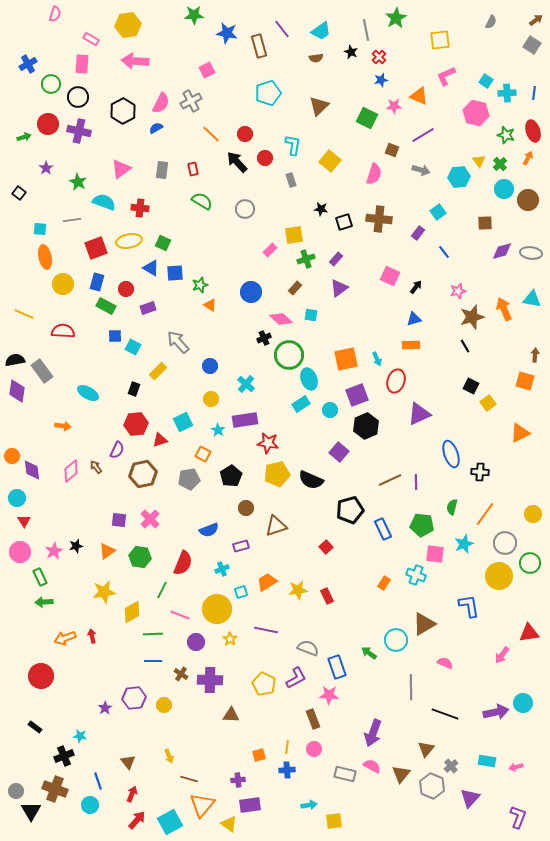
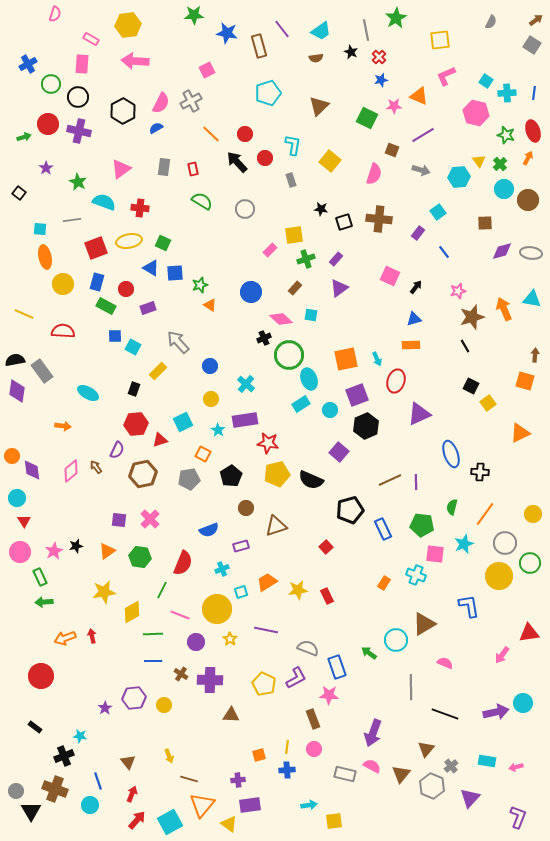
gray rectangle at (162, 170): moved 2 px right, 3 px up
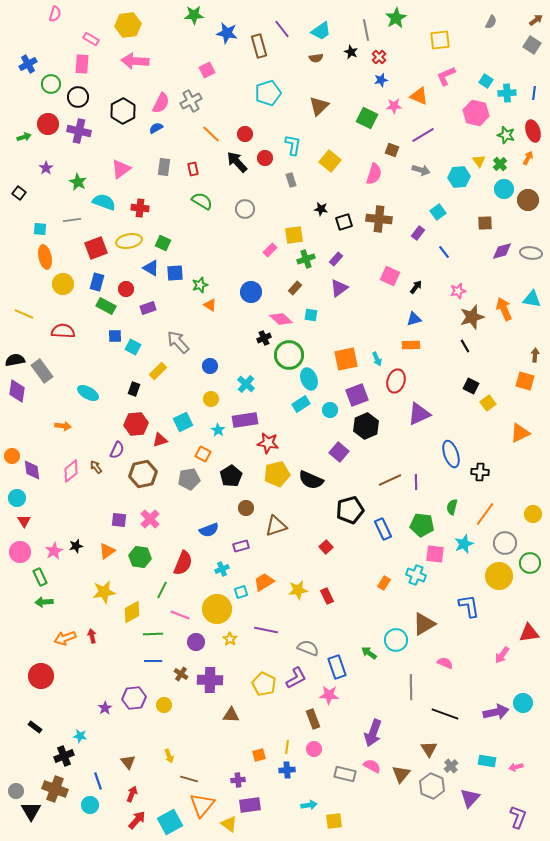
orange trapezoid at (267, 582): moved 3 px left
brown triangle at (426, 749): moved 3 px right; rotated 12 degrees counterclockwise
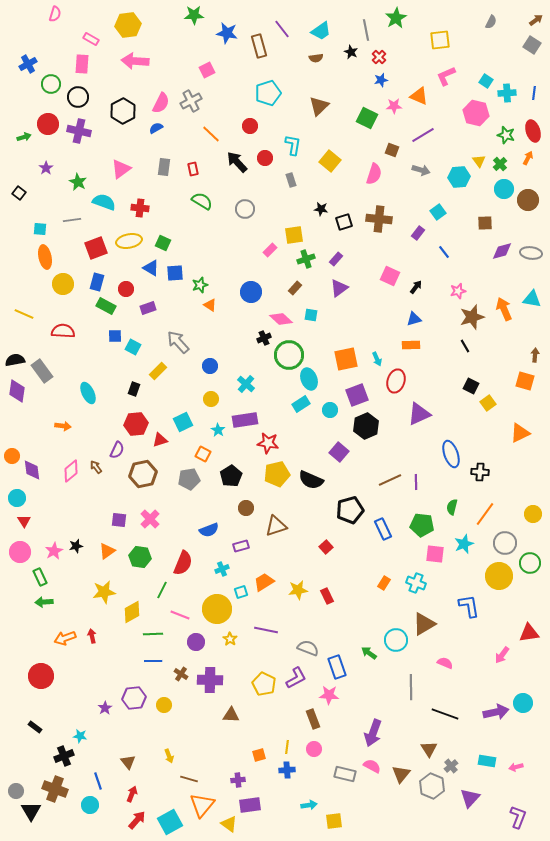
red circle at (245, 134): moved 5 px right, 8 px up
cyan ellipse at (88, 393): rotated 35 degrees clockwise
cyan cross at (416, 575): moved 8 px down
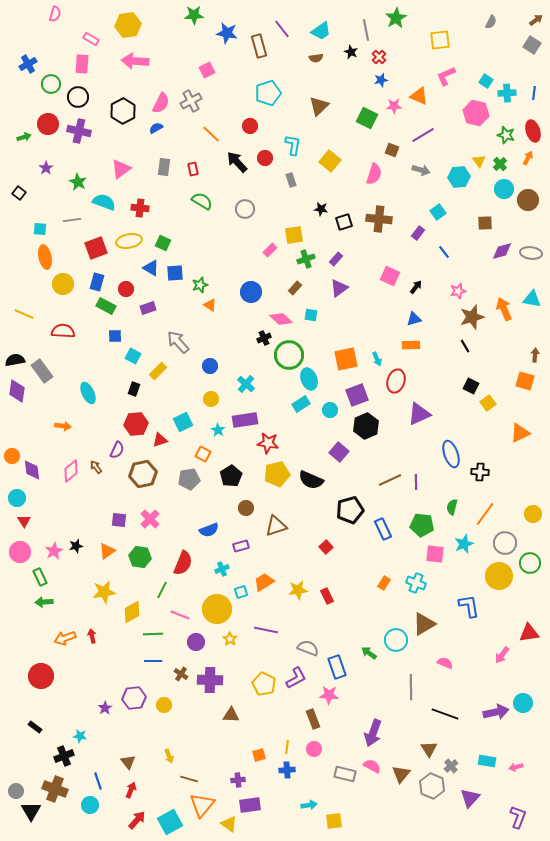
cyan square at (133, 347): moved 9 px down
red arrow at (132, 794): moved 1 px left, 4 px up
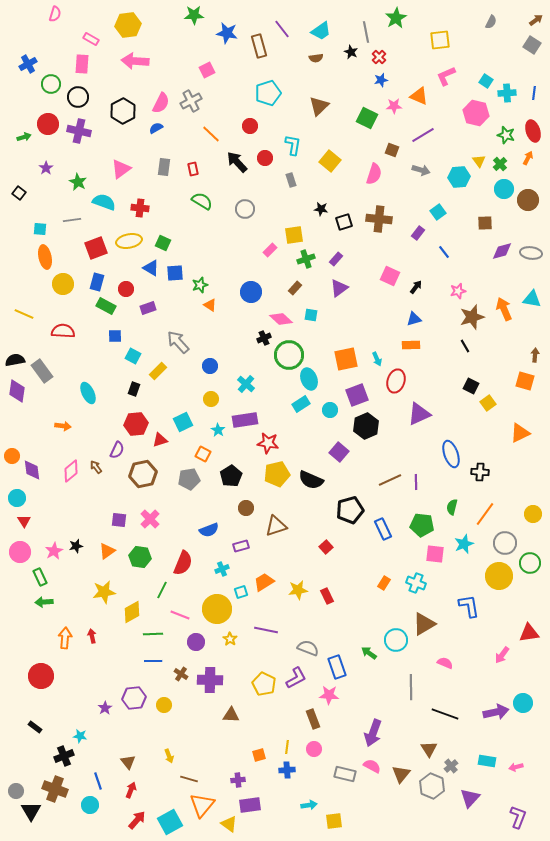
gray line at (366, 30): moved 2 px down
orange arrow at (65, 638): rotated 115 degrees clockwise
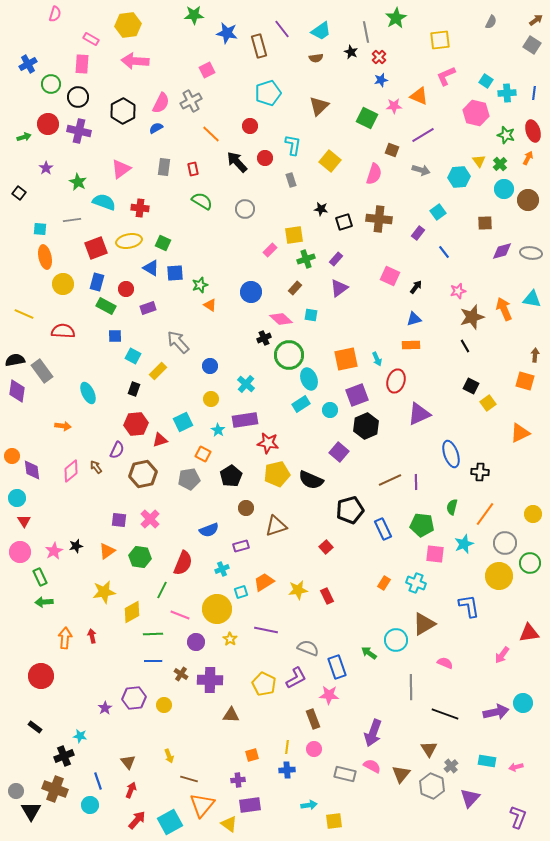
orange square at (259, 755): moved 7 px left
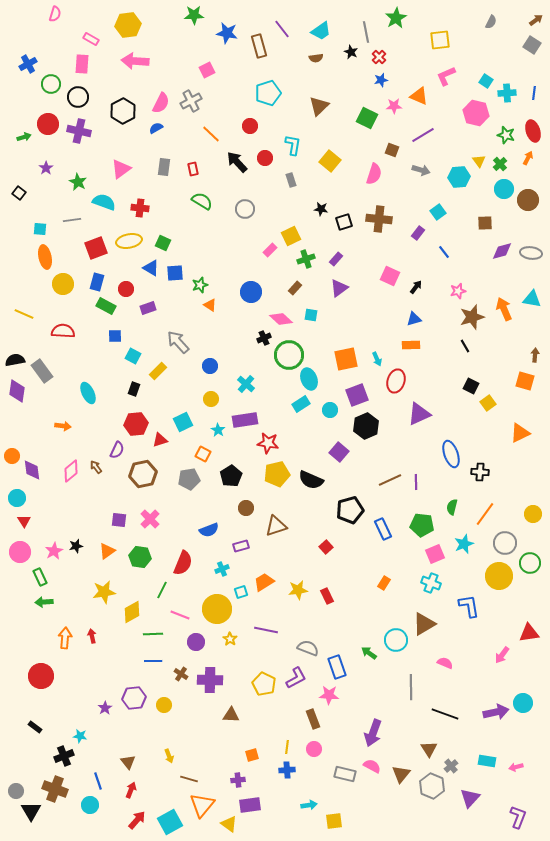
yellow square at (294, 235): moved 3 px left, 1 px down; rotated 18 degrees counterclockwise
pink square at (435, 554): rotated 30 degrees counterclockwise
cyan cross at (416, 583): moved 15 px right
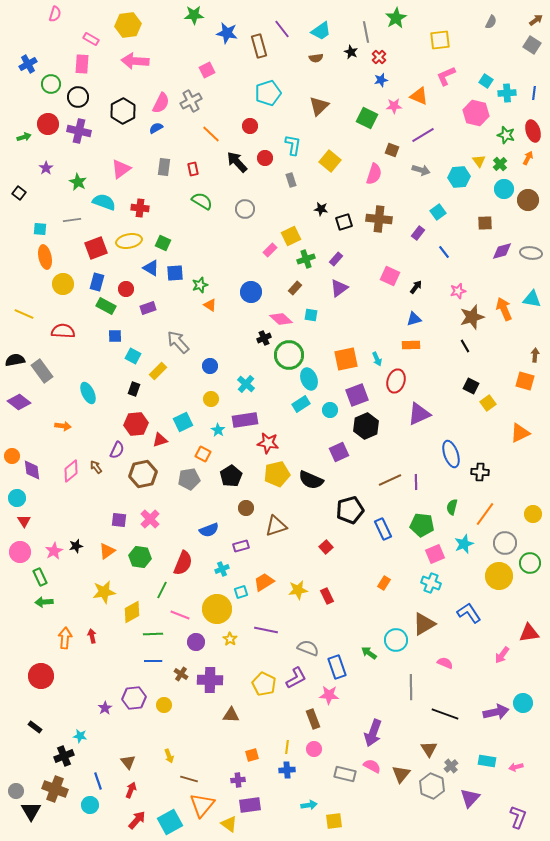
purple diamond at (17, 391): moved 2 px right, 11 px down; rotated 60 degrees counterclockwise
purple square at (339, 452): rotated 24 degrees clockwise
blue L-shape at (469, 606): moved 7 px down; rotated 25 degrees counterclockwise
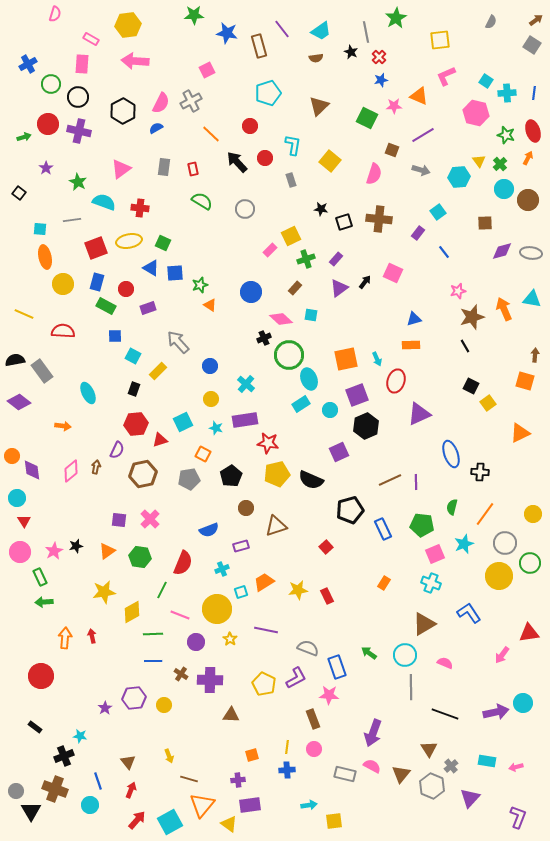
pink square at (390, 276): moved 3 px right, 3 px up
black arrow at (416, 287): moved 51 px left, 5 px up
cyan star at (218, 430): moved 2 px left, 2 px up; rotated 16 degrees counterclockwise
brown arrow at (96, 467): rotated 48 degrees clockwise
cyan circle at (396, 640): moved 9 px right, 15 px down
